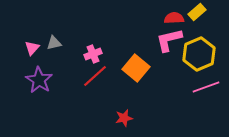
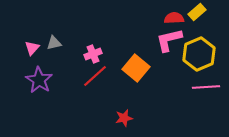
pink line: rotated 16 degrees clockwise
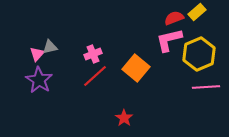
red semicircle: rotated 18 degrees counterclockwise
gray triangle: moved 4 px left, 4 px down
pink triangle: moved 5 px right, 6 px down
red star: rotated 24 degrees counterclockwise
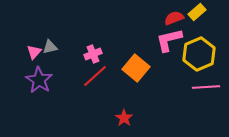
pink triangle: moved 3 px left, 2 px up
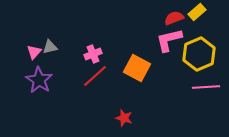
orange square: moved 1 px right; rotated 12 degrees counterclockwise
red star: rotated 18 degrees counterclockwise
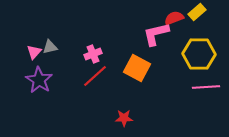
pink L-shape: moved 13 px left, 6 px up
yellow hexagon: rotated 24 degrees clockwise
red star: rotated 18 degrees counterclockwise
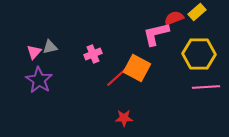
red line: moved 23 px right
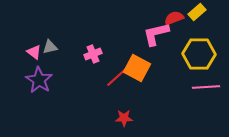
pink triangle: rotated 35 degrees counterclockwise
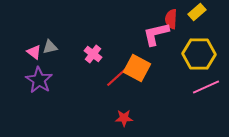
red semicircle: moved 3 px left, 1 px down; rotated 66 degrees counterclockwise
pink cross: rotated 30 degrees counterclockwise
pink line: rotated 20 degrees counterclockwise
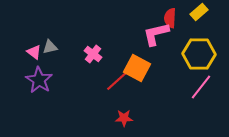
yellow rectangle: moved 2 px right
red semicircle: moved 1 px left, 1 px up
red line: moved 4 px down
pink line: moved 5 px left; rotated 28 degrees counterclockwise
